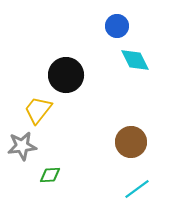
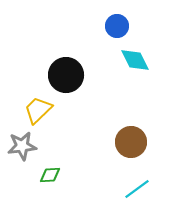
yellow trapezoid: rotated 8 degrees clockwise
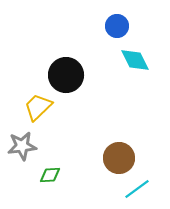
yellow trapezoid: moved 3 px up
brown circle: moved 12 px left, 16 px down
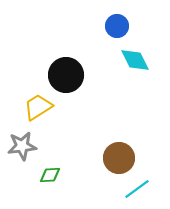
yellow trapezoid: rotated 12 degrees clockwise
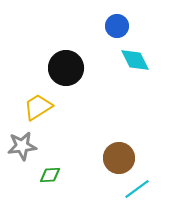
black circle: moved 7 px up
